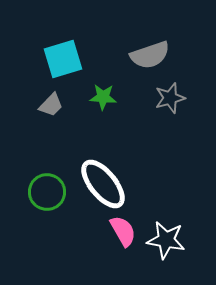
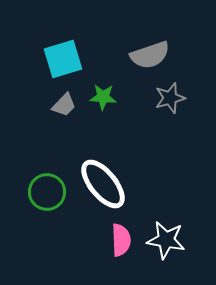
gray trapezoid: moved 13 px right
pink semicircle: moved 2 px left, 9 px down; rotated 28 degrees clockwise
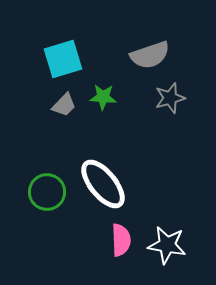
white star: moved 1 px right, 5 px down
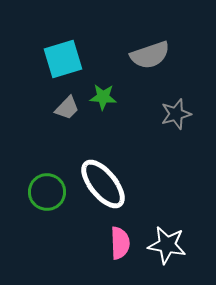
gray star: moved 6 px right, 16 px down
gray trapezoid: moved 3 px right, 3 px down
pink semicircle: moved 1 px left, 3 px down
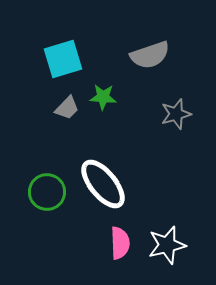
white star: rotated 24 degrees counterclockwise
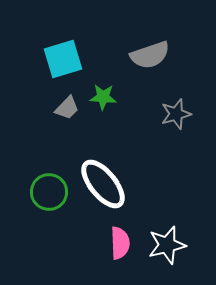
green circle: moved 2 px right
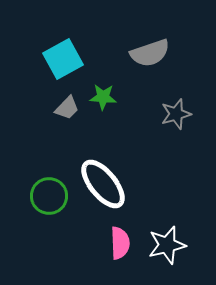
gray semicircle: moved 2 px up
cyan square: rotated 12 degrees counterclockwise
green circle: moved 4 px down
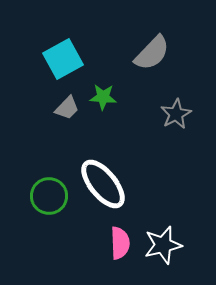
gray semicircle: moved 2 px right; rotated 27 degrees counterclockwise
gray star: rotated 12 degrees counterclockwise
white star: moved 4 px left
